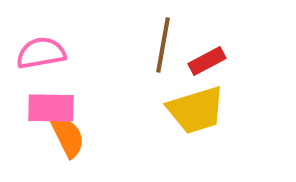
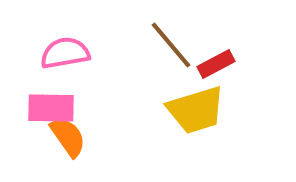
brown line: moved 8 px right; rotated 50 degrees counterclockwise
pink semicircle: moved 24 px right
red rectangle: moved 9 px right, 3 px down
orange semicircle: rotated 9 degrees counterclockwise
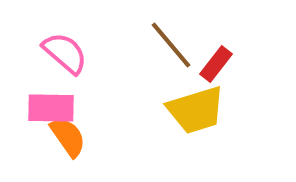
pink semicircle: rotated 51 degrees clockwise
red rectangle: rotated 24 degrees counterclockwise
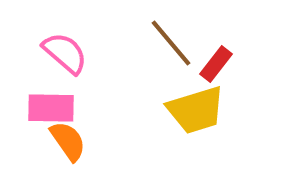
brown line: moved 2 px up
orange semicircle: moved 4 px down
